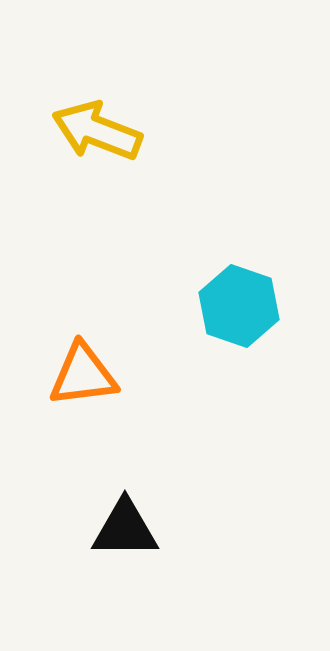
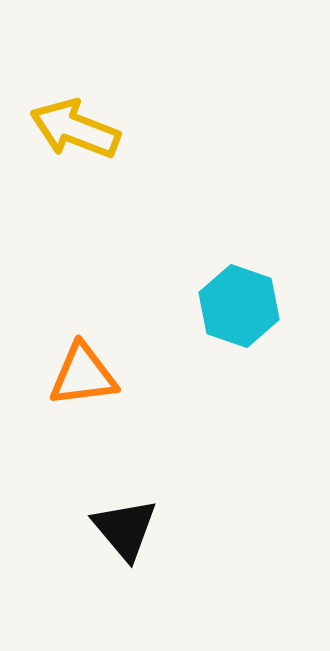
yellow arrow: moved 22 px left, 2 px up
black triangle: rotated 50 degrees clockwise
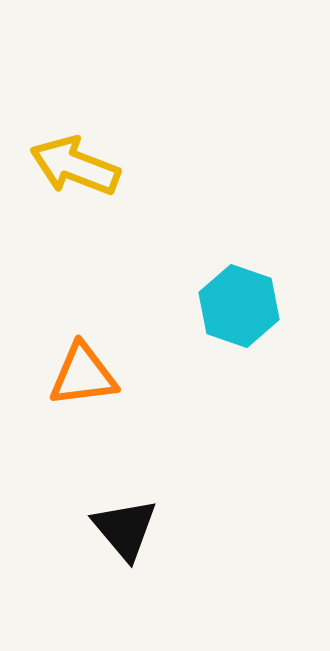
yellow arrow: moved 37 px down
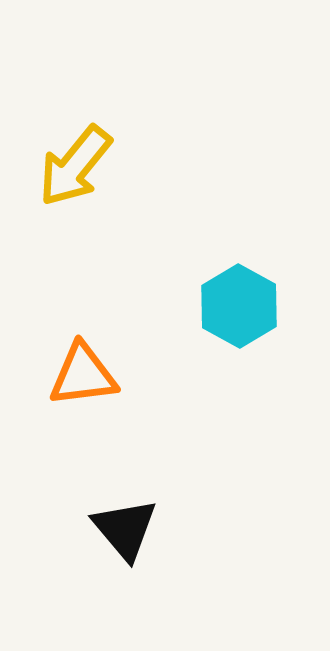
yellow arrow: rotated 72 degrees counterclockwise
cyan hexagon: rotated 10 degrees clockwise
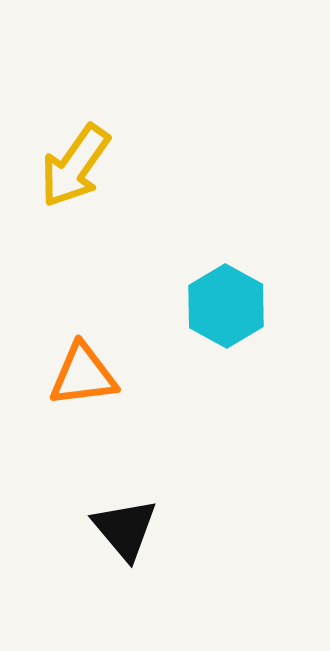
yellow arrow: rotated 4 degrees counterclockwise
cyan hexagon: moved 13 px left
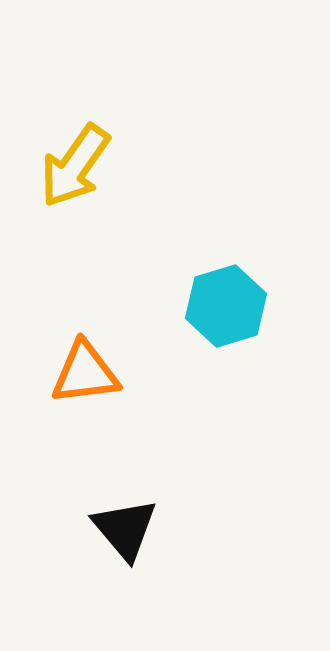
cyan hexagon: rotated 14 degrees clockwise
orange triangle: moved 2 px right, 2 px up
